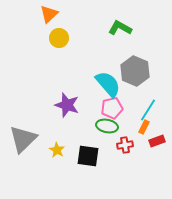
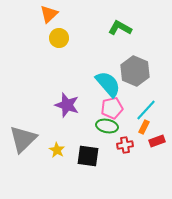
cyan line: moved 2 px left; rotated 10 degrees clockwise
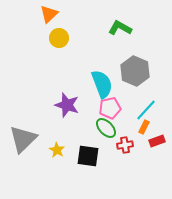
cyan semicircle: moved 6 px left; rotated 20 degrees clockwise
pink pentagon: moved 2 px left
green ellipse: moved 1 px left, 2 px down; rotated 35 degrees clockwise
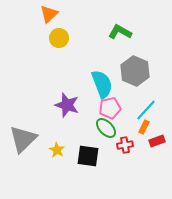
green L-shape: moved 4 px down
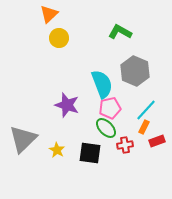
black square: moved 2 px right, 3 px up
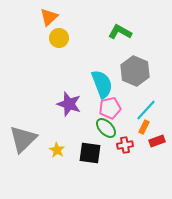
orange triangle: moved 3 px down
purple star: moved 2 px right, 1 px up
